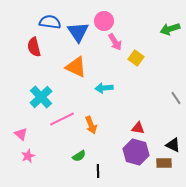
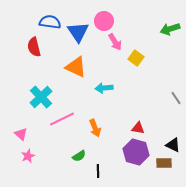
orange arrow: moved 4 px right, 3 px down
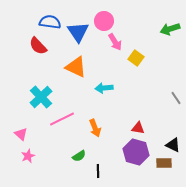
red semicircle: moved 4 px right, 1 px up; rotated 30 degrees counterclockwise
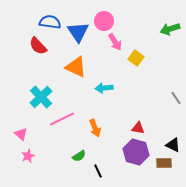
black line: rotated 24 degrees counterclockwise
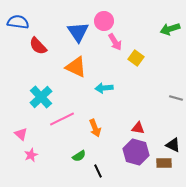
blue semicircle: moved 32 px left
gray line: rotated 40 degrees counterclockwise
pink star: moved 3 px right, 1 px up
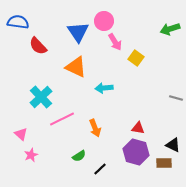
black line: moved 2 px right, 2 px up; rotated 72 degrees clockwise
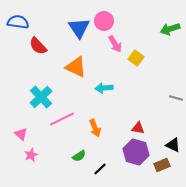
blue triangle: moved 1 px right, 4 px up
pink arrow: moved 2 px down
brown rectangle: moved 2 px left, 2 px down; rotated 21 degrees counterclockwise
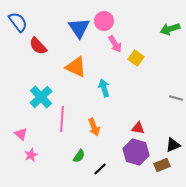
blue semicircle: rotated 45 degrees clockwise
cyan arrow: rotated 78 degrees clockwise
pink line: rotated 60 degrees counterclockwise
orange arrow: moved 1 px left, 1 px up
black triangle: rotated 49 degrees counterclockwise
green semicircle: rotated 24 degrees counterclockwise
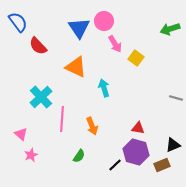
orange arrow: moved 2 px left, 1 px up
black line: moved 15 px right, 4 px up
